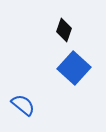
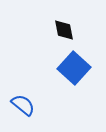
black diamond: rotated 30 degrees counterclockwise
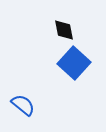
blue square: moved 5 px up
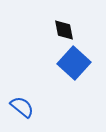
blue semicircle: moved 1 px left, 2 px down
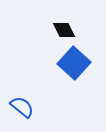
black diamond: rotated 15 degrees counterclockwise
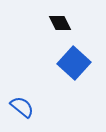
black diamond: moved 4 px left, 7 px up
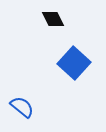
black diamond: moved 7 px left, 4 px up
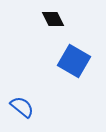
blue square: moved 2 px up; rotated 12 degrees counterclockwise
